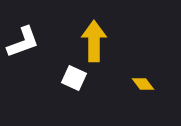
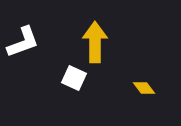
yellow arrow: moved 1 px right, 1 px down
yellow diamond: moved 1 px right, 4 px down
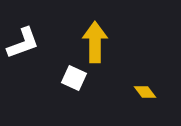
white L-shape: moved 1 px down
yellow diamond: moved 1 px right, 4 px down
